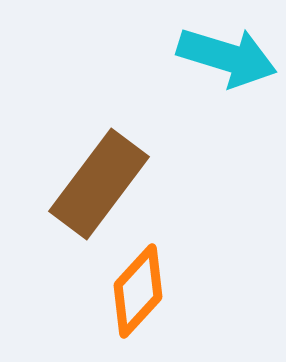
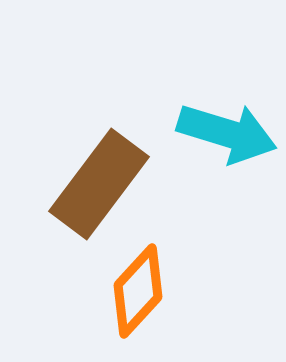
cyan arrow: moved 76 px down
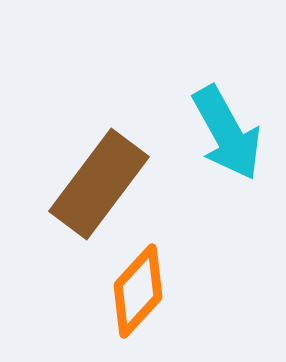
cyan arrow: rotated 44 degrees clockwise
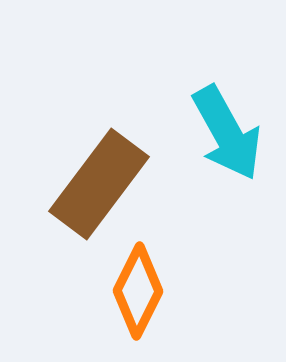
orange diamond: rotated 16 degrees counterclockwise
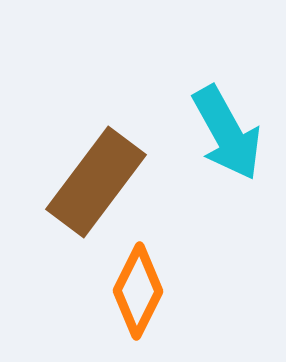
brown rectangle: moved 3 px left, 2 px up
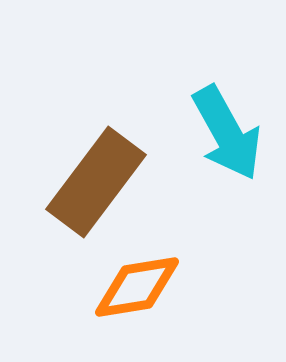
orange diamond: moved 1 px left, 4 px up; rotated 54 degrees clockwise
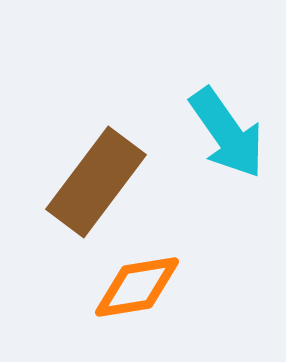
cyan arrow: rotated 6 degrees counterclockwise
